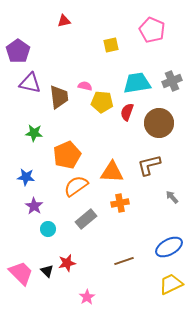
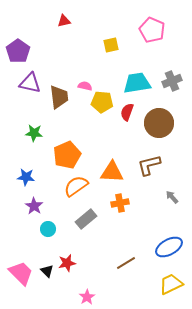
brown line: moved 2 px right, 2 px down; rotated 12 degrees counterclockwise
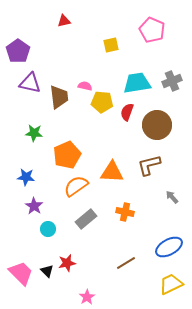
brown circle: moved 2 px left, 2 px down
orange cross: moved 5 px right, 9 px down; rotated 24 degrees clockwise
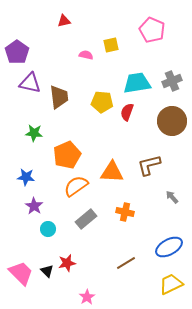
purple pentagon: moved 1 px left, 1 px down
pink semicircle: moved 1 px right, 31 px up
brown circle: moved 15 px right, 4 px up
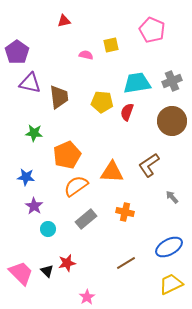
brown L-shape: rotated 20 degrees counterclockwise
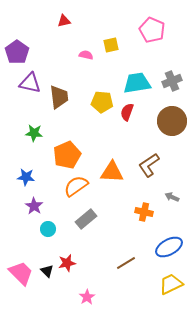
gray arrow: rotated 24 degrees counterclockwise
orange cross: moved 19 px right
